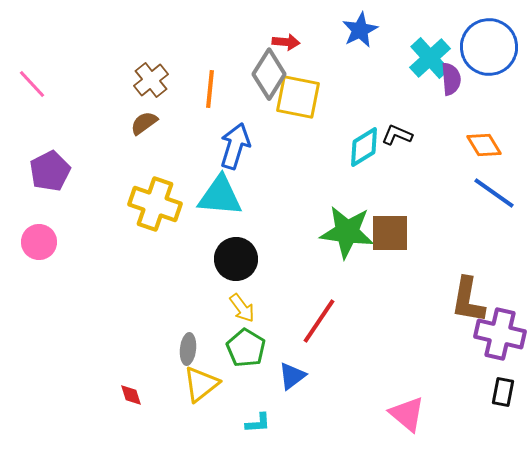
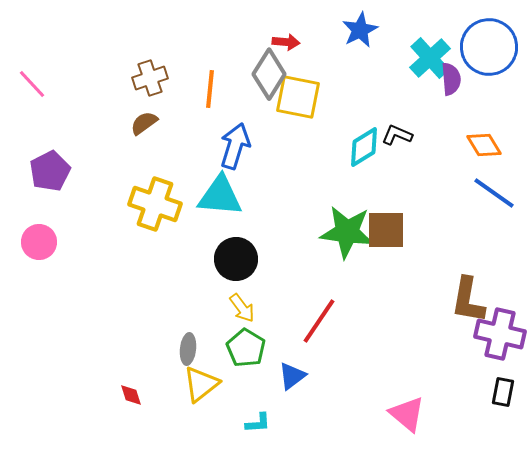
brown cross: moved 1 px left, 2 px up; rotated 20 degrees clockwise
brown square: moved 4 px left, 3 px up
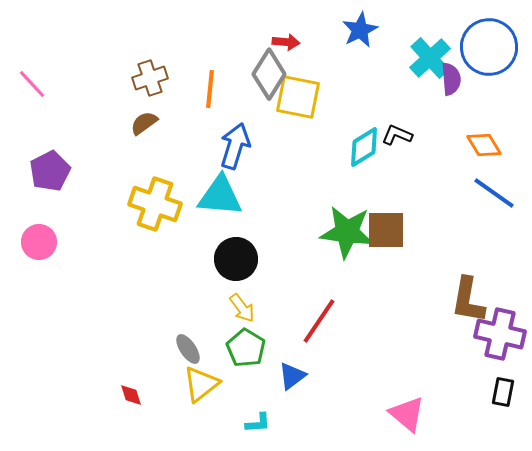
gray ellipse: rotated 40 degrees counterclockwise
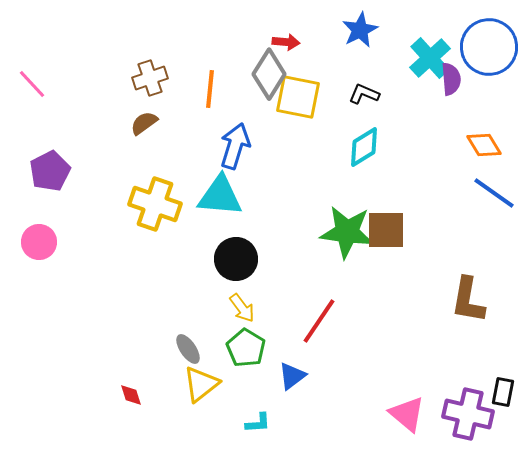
black L-shape: moved 33 px left, 41 px up
purple cross: moved 32 px left, 80 px down
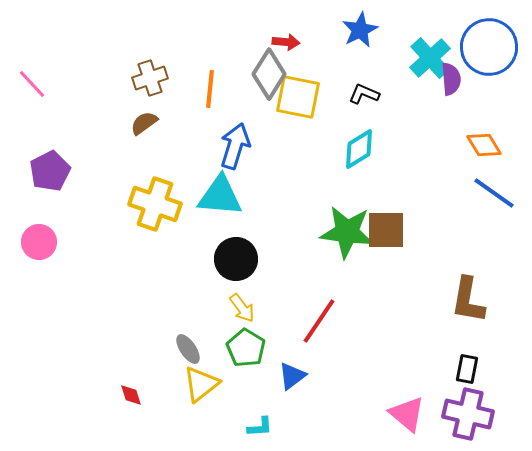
cyan diamond: moved 5 px left, 2 px down
black rectangle: moved 36 px left, 23 px up
cyan L-shape: moved 2 px right, 4 px down
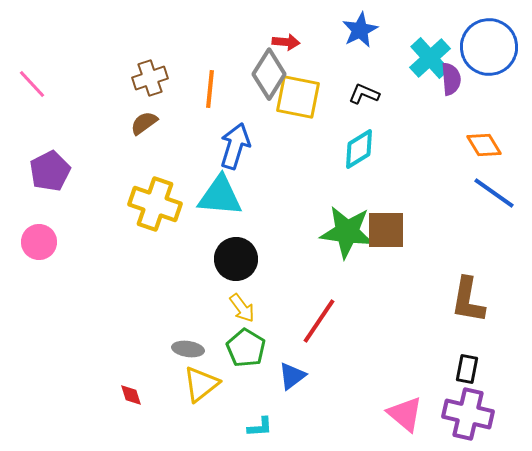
gray ellipse: rotated 48 degrees counterclockwise
pink triangle: moved 2 px left
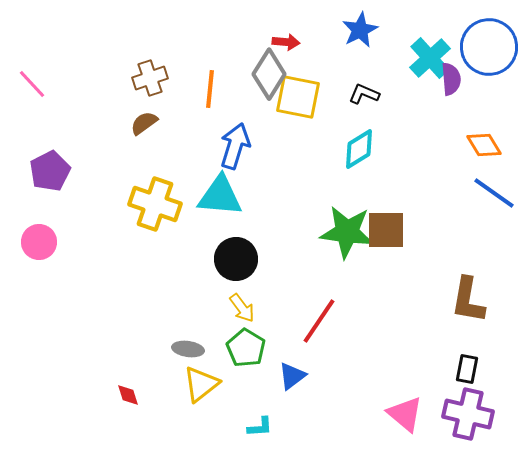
red diamond: moved 3 px left
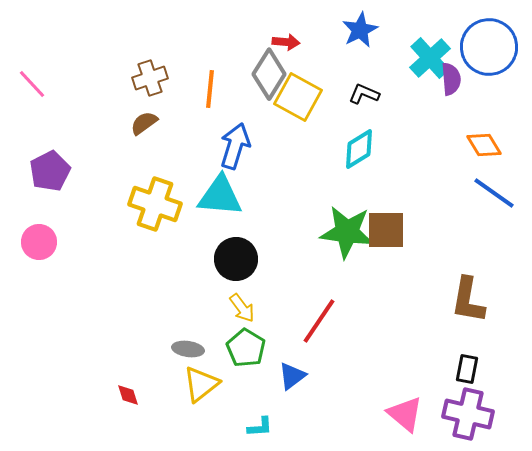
yellow square: rotated 18 degrees clockwise
